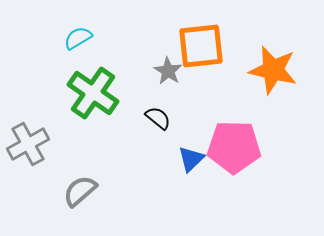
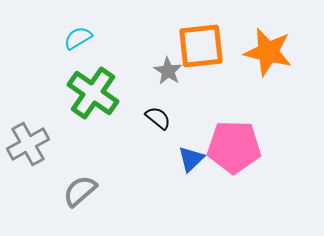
orange star: moved 5 px left, 18 px up
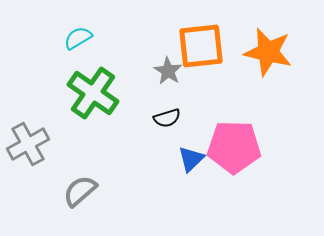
black semicircle: moved 9 px right; rotated 124 degrees clockwise
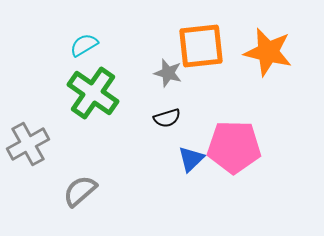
cyan semicircle: moved 6 px right, 7 px down
gray star: moved 2 px down; rotated 16 degrees counterclockwise
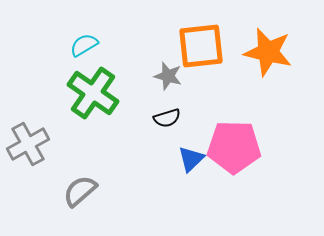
gray star: moved 3 px down
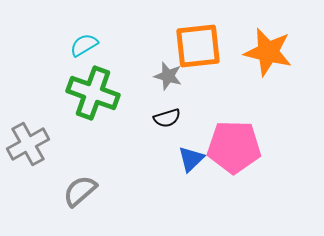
orange square: moved 3 px left
green cross: rotated 15 degrees counterclockwise
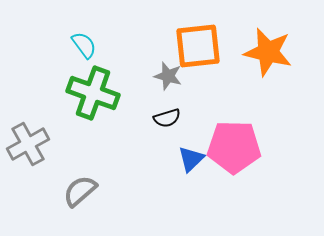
cyan semicircle: rotated 84 degrees clockwise
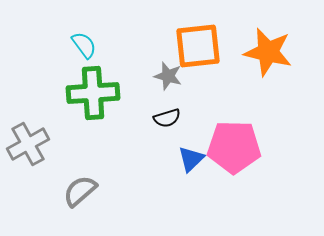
green cross: rotated 24 degrees counterclockwise
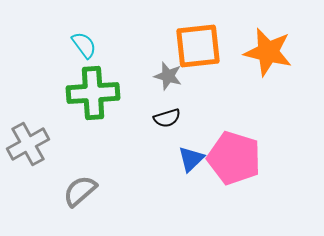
pink pentagon: moved 11 px down; rotated 16 degrees clockwise
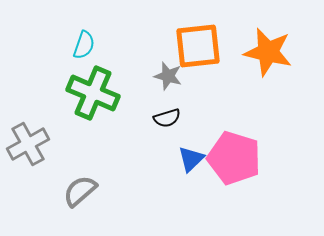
cyan semicircle: rotated 56 degrees clockwise
green cross: rotated 27 degrees clockwise
